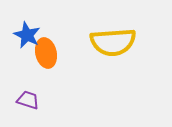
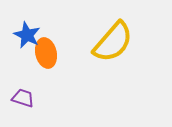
yellow semicircle: rotated 45 degrees counterclockwise
purple trapezoid: moved 5 px left, 2 px up
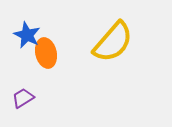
purple trapezoid: rotated 50 degrees counterclockwise
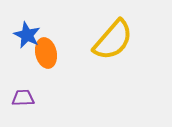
yellow semicircle: moved 2 px up
purple trapezoid: rotated 30 degrees clockwise
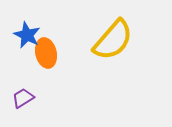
purple trapezoid: rotated 30 degrees counterclockwise
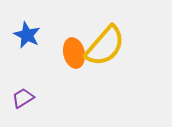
yellow semicircle: moved 8 px left, 6 px down
orange ellipse: moved 28 px right
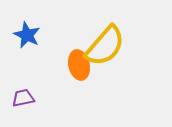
orange ellipse: moved 5 px right, 12 px down
purple trapezoid: rotated 20 degrees clockwise
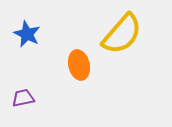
blue star: moved 1 px up
yellow semicircle: moved 17 px right, 12 px up
